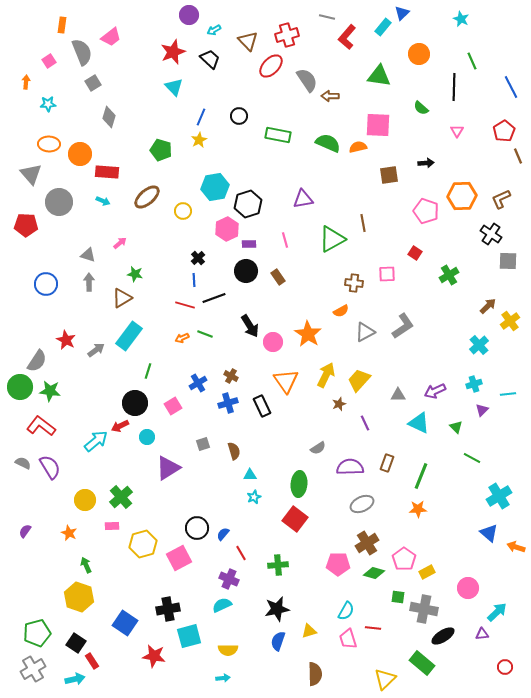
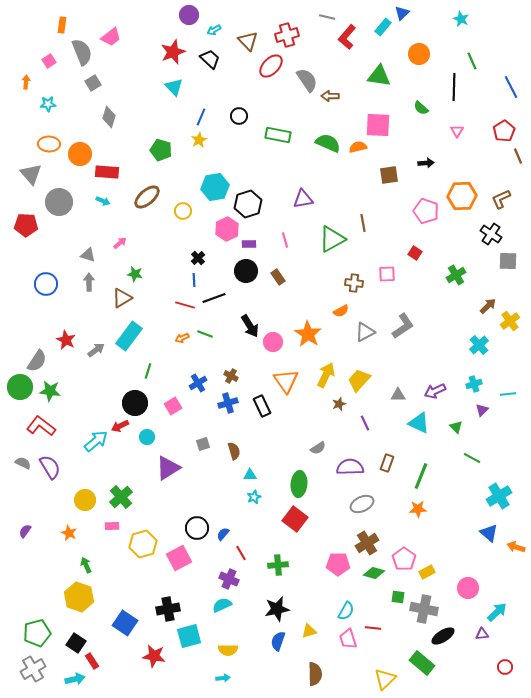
green cross at (449, 275): moved 7 px right
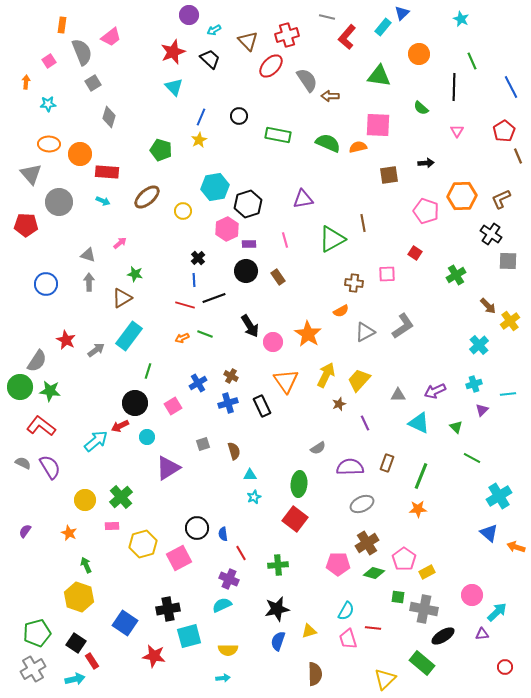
brown arrow at (488, 306): rotated 90 degrees clockwise
blue semicircle at (223, 534): rotated 48 degrees counterclockwise
pink circle at (468, 588): moved 4 px right, 7 px down
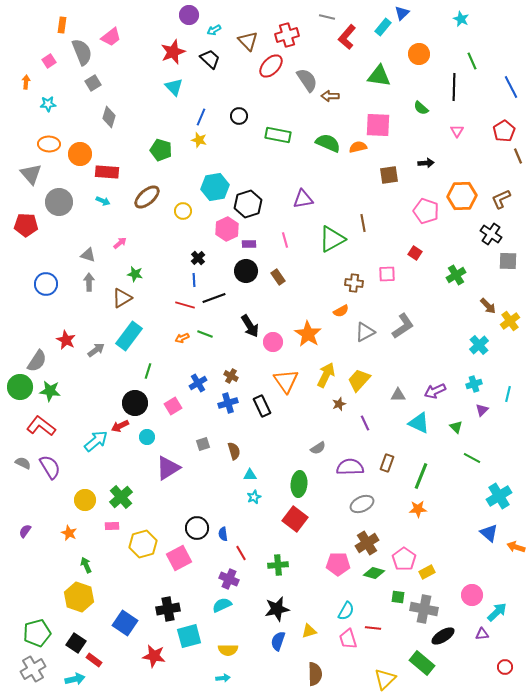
yellow star at (199, 140): rotated 28 degrees counterclockwise
cyan line at (508, 394): rotated 70 degrees counterclockwise
red rectangle at (92, 661): moved 2 px right, 1 px up; rotated 21 degrees counterclockwise
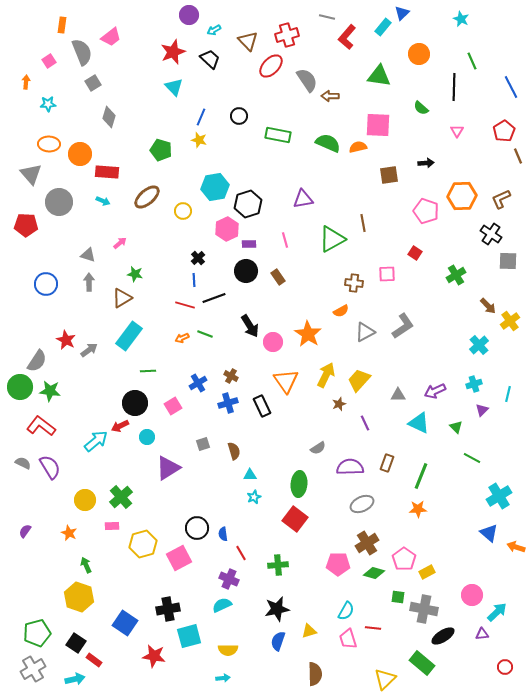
gray arrow at (96, 350): moved 7 px left
green line at (148, 371): rotated 70 degrees clockwise
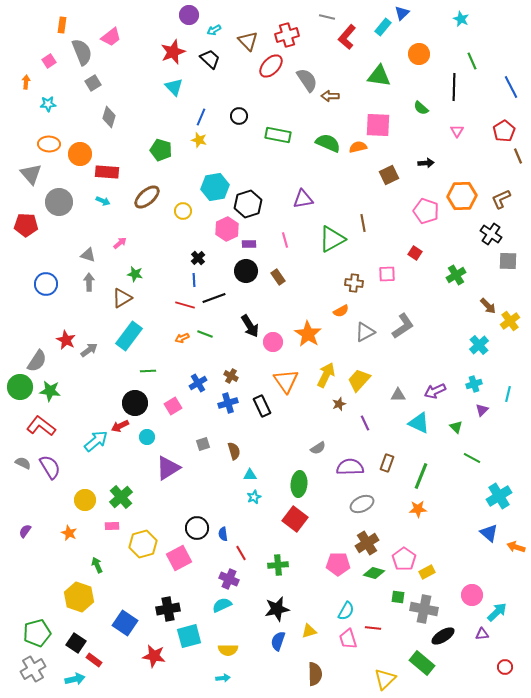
brown square at (389, 175): rotated 18 degrees counterclockwise
green arrow at (86, 565): moved 11 px right
